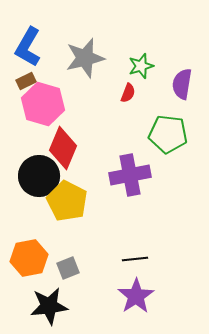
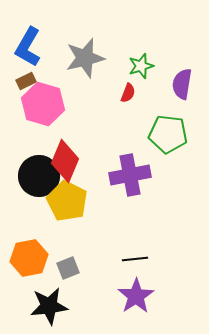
red diamond: moved 2 px right, 13 px down
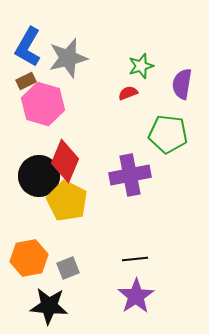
gray star: moved 17 px left
red semicircle: rotated 132 degrees counterclockwise
black star: rotated 12 degrees clockwise
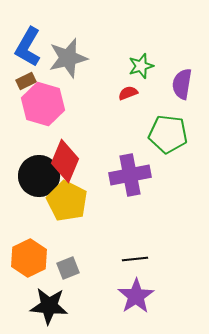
orange hexagon: rotated 15 degrees counterclockwise
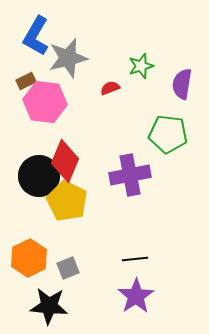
blue L-shape: moved 8 px right, 11 px up
red semicircle: moved 18 px left, 5 px up
pink hexagon: moved 2 px right, 2 px up; rotated 9 degrees counterclockwise
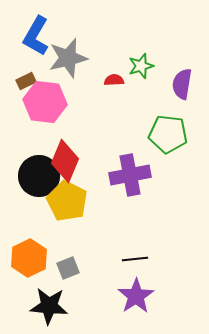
red semicircle: moved 4 px right, 8 px up; rotated 18 degrees clockwise
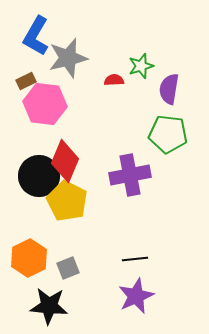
purple semicircle: moved 13 px left, 5 px down
pink hexagon: moved 2 px down
purple star: rotated 9 degrees clockwise
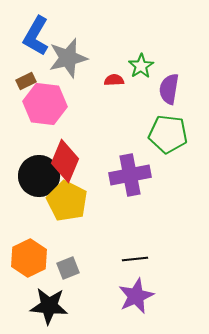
green star: rotated 15 degrees counterclockwise
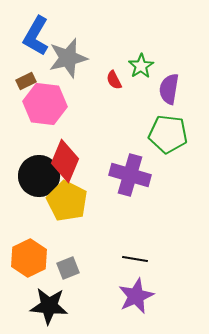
red semicircle: rotated 114 degrees counterclockwise
purple cross: rotated 27 degrees clockwise
black line: rotated 15 degrees clockwise
